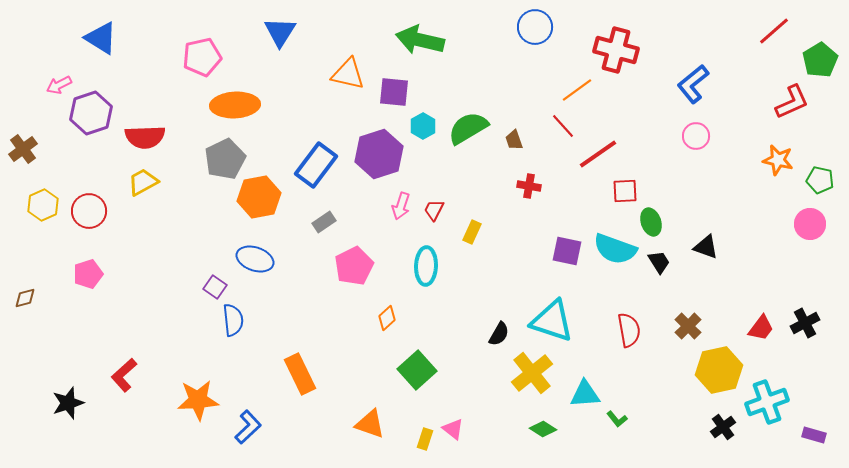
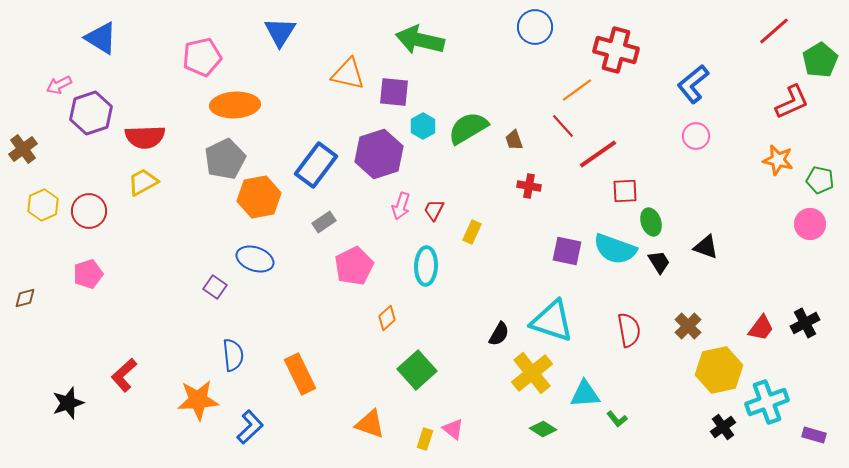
blue semicircle at (233, 320): moved 35 px down
blue L-shape at (248, 427): moved 2 px right
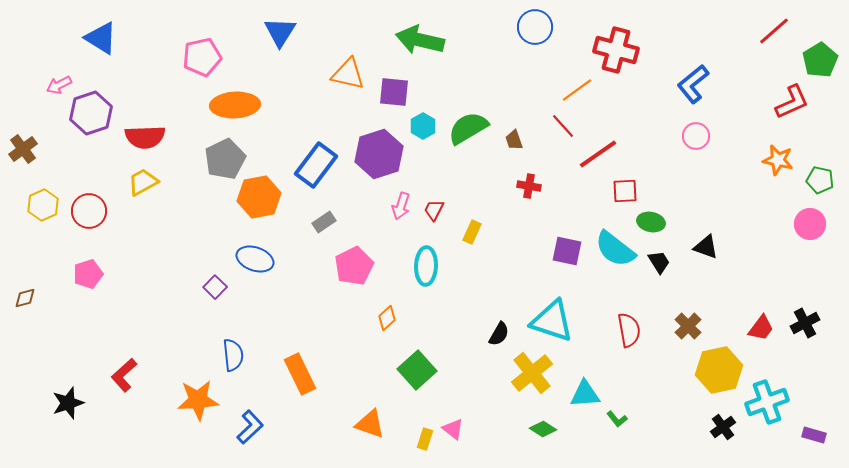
green ellipse at (651, 222): rotated 60 degrees counterclockwise
cyan semicircle at (615, 249): rotated 18 degrees clockwise
purple square at (215, 287): rotated 10 degrees clockwise
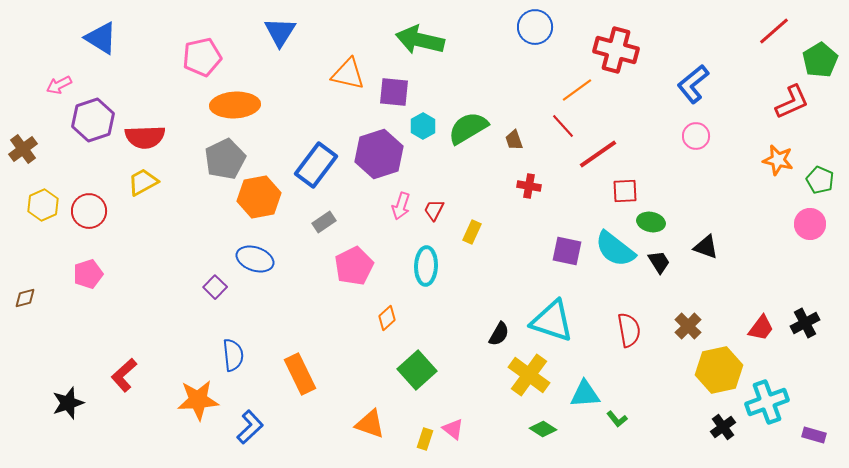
purple hexagon at (91, 113): moved 2 px right, 7 px down
green pentagon at (820, 180): rotated 12 degrees clockwise
yellow cross at (532, 373): moved 3 px left, 2 px down; rotated 15 degrees counterclockwise
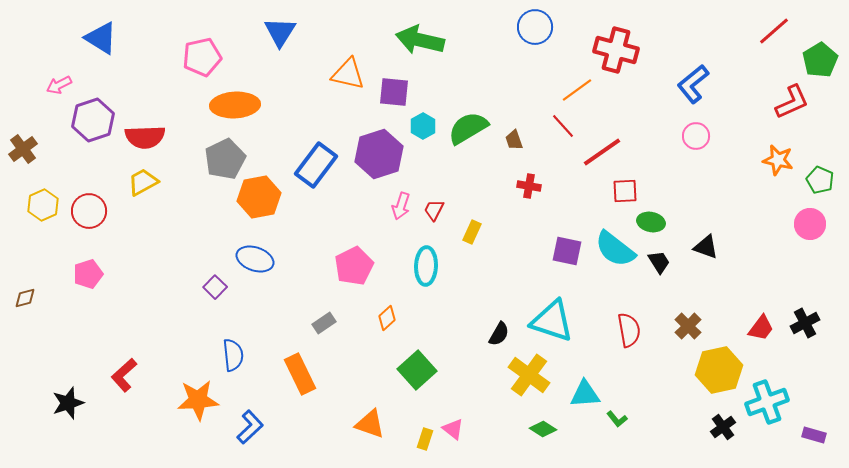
red line at (598, 154): moved 4 px right, 2 px up
gray rectangle at (324, 222): moved 101 px down
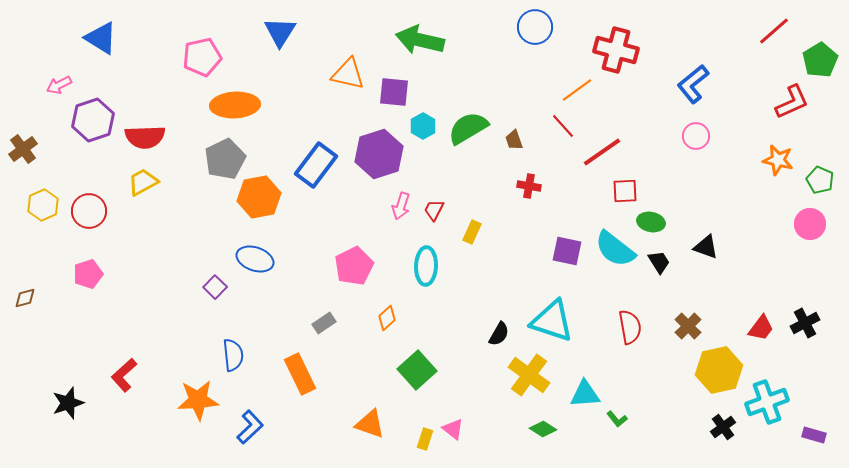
red semicircle at (629, 330): moved 1 px right, 3 px up
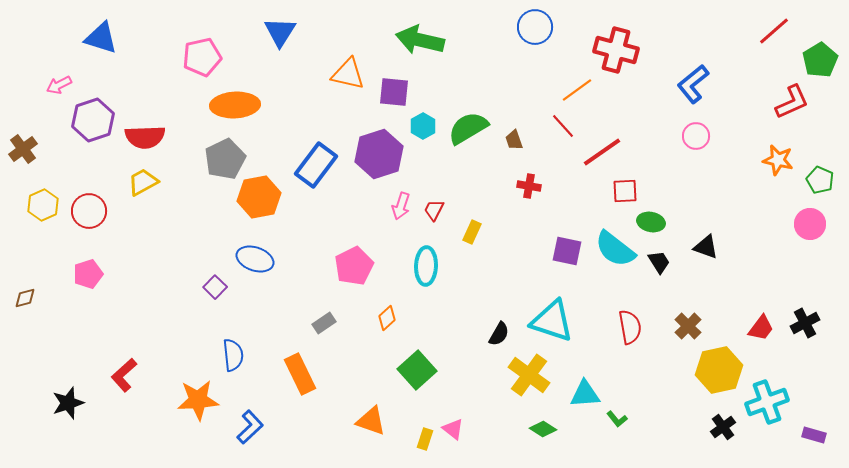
blue triangle at (101, 38): rotated 15 degrees counterclockwise
orange triangle at (370, 424): moved 1 px right, 3 px up
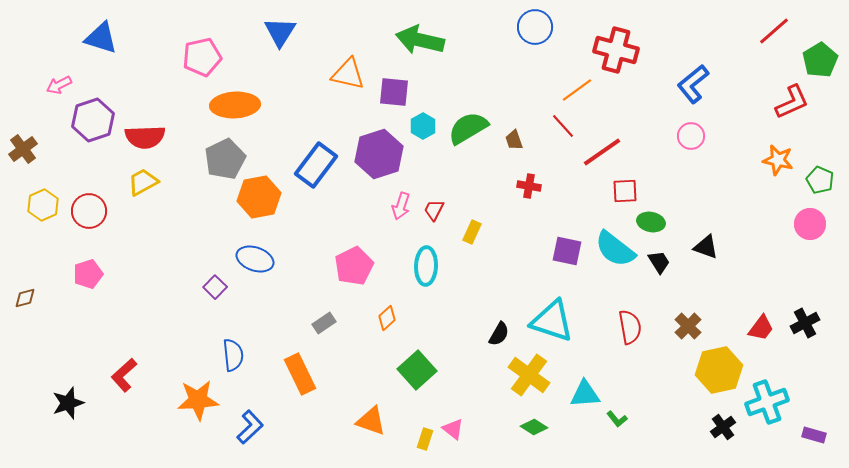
pink circle at (696, 136): moved 5 px left
green diamond at (543, 429): moved 9 px left, 2 px up
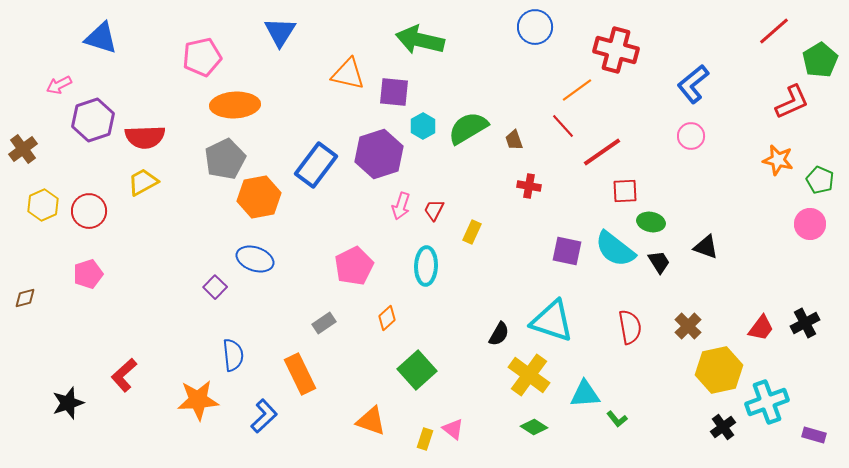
blue L-shape at (250, 427): moved 14 px right, 11 px up
